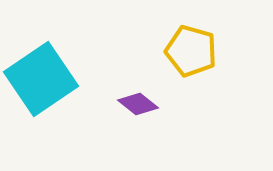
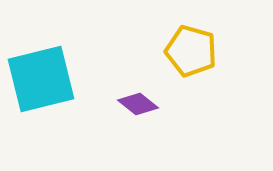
cyan square: rotated 20 degrees clockwise
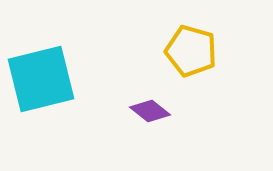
purple diamond: moved 12 px right, 7 px down
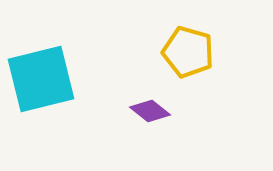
yellow pentagon: moved 3 px left, 1 px down
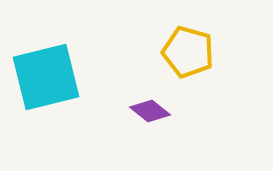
cyan square: moved 5 px right, 2 px up
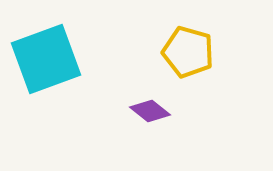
cyan square: moved 18 px up; rotated 6 degrees counterclockwise
